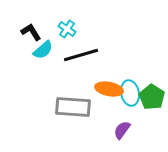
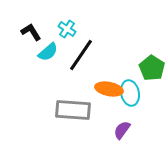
cyan semicircle: moved 5 px right, 2 px down
black line: rotated 40 degrees counterclockwise
green pentagon: moved 29 px up
gray rectangle: moved 3 px down
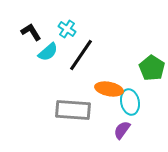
cyan ellipse: moved 9 px down
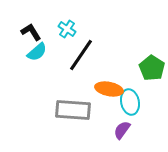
cyan semicircle: moved 11 px left
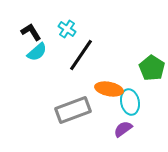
gray rectangle: rotated 24 degrees counterclockwise
purple semicircle: moved 1 px right, 1 px up; rotated 18 degrees clockwise
